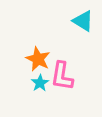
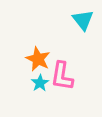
cyan triangle: moved 1 px up; rotated 20 degrees clockwise
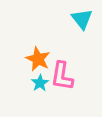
cyan triangle: moved 1 px left, 1 px up
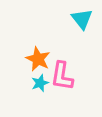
cyan star: rotated 12 degrees clockwise
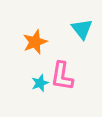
cyan triangle: moved 10 px down
orange star: moved 3 px left, 17 px up; rotated 25 degrees clockwise
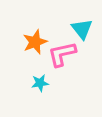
pink L-shape: moved 22 px up; rotated 68 degrees clockwise
cyan star: rotated 12 degrees clockwise
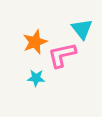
pink L-shape: moved 1 px down
cyan star: moved 4 px left, 5 px up; rotated 12 degrees clockwise
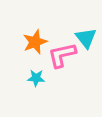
cyan triangle: moved 4 px right, 9 px down
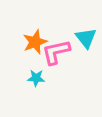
pink L-shape: moved 6 px left, 3 px up
